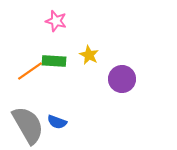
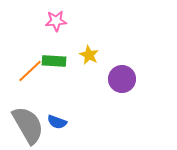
pink star: rotated 20 degrees counterclockwise
orange line: rotated 8 degrees counterclockwise
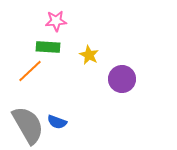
green rectangle: moved 6 px left, 14 px up
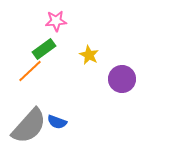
green rectangle: moved 4 px left, 2 px down; rotated 40 degrees counterclockwise
gray semicircle: moved 1 px right, 1 px down; rotated 72 degrees clockwise
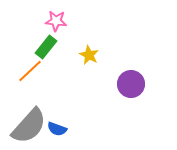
pink star: rotated 10 degrees clockwise
green rectangle: moved 2 px right, 2 px up; rotated 15 degrees counterclockwise
purple circle: moved 9 px right, 5 px down
blue semicircle: moved 7 px down
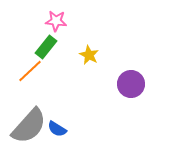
blue semicircle: rotated 12 degrees clockwise
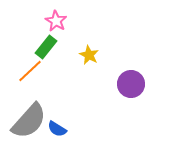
pink star: rotated 25 degrees clockwise
gray semicircle: moved 5 px up
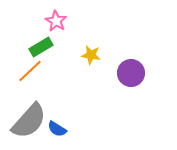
green rectangle: moved 5 px left; rotated 20 degrees clockwise
yellow star: moved 2 px right; rotated 18 degrees counterclockwise
purple circle: moved 11 px up
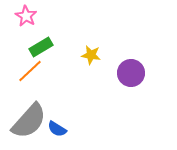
pink star: moved 30 px left, 5 px up
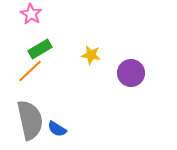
pink star: moved 5 px right, 2 px up
green rectangle: moved 1 px left, 2 px down
gray semicircle: moved 1 px right, 1 px up; rotated 54 degrees counterclockwise
